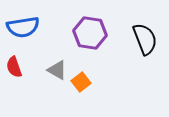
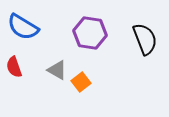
blue semicircle: rotated 40 degrees clockwise
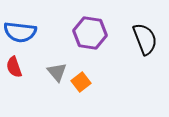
blue semicircle: moved 3 px left, 5 px down; rotated 24 degrees counterclockwise
gray triangle: moved 2 px down; rotated 20 degrees clockwise
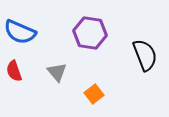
blue semicircle: rotated 16 degrees clockwise
black semicircle: moved 16 px down
red semicircle: moved 4 px down
orange square: moved 13 px right, 12 px down
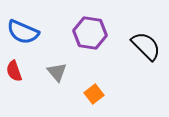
blue semicircle: moved 3 px right
black semicircle: moved 1 px right, 9 px up; rotated 24 degrees counterclockwise
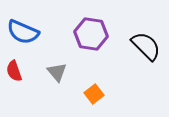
purple hexagon: moved 1 px right, 1 px down
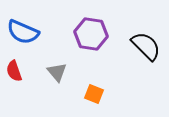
orange square: rotated 30 degrees counterclockwise
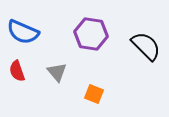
red semicircle: moved 3 px right
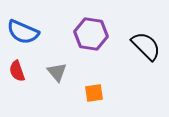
orange square: moved 1 px up; rotated 30 degrees counterclockwise
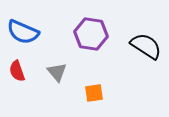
black semicircle: rotated 12 degrees counterclockwise
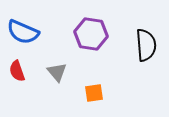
black semicircle: moved 1 px up; rotated 52 degrees clockwise
